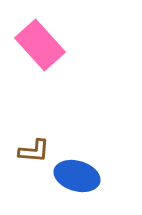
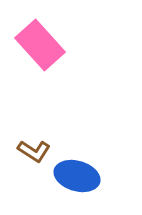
brown L-shape: rotated 28 degrees clockwise
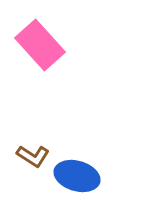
brown L-shape: moved 1 px left, 5 px down
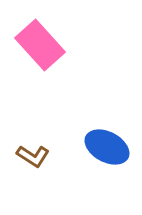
blue ellipse: moved 30 px right, 29 px up; rotated 12 degrees clockwise
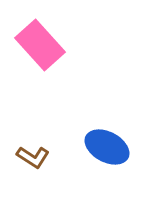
brown L-shape: moved 1 px down
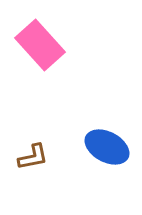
brown L-shape: rotated 44 degrees counterclockwise
